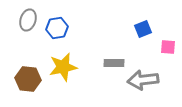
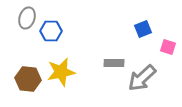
gray ellipse: moved 1 px left, 2 px up
blue hexagon: moved 6 px left, 3 px down; rotated 10 degrees clockwise
pink square: rotated 14 degrees clockwise
yellow star: moved 2 px left, 5 px down
gray arrow: moved 1 px left, 2 px up; rotated 36 degrees counterclockwise
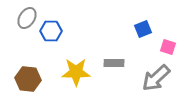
gray ellipse: rotated 15 degrees clockwise
yellow star: moved 15 px right; rotated 12 degrees clockwise
gray arrow: moved 14 px right
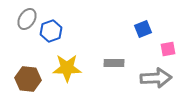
gray ellipse: moved 1 px down
blue hexagon: rotated 20 degrees counterclockwise
pink square: moved 2 px down; rotated 28 degrees counterclockwise
yellow star: moved 9 px left, 4 px up
gray arrow: rotated 140 degrees counterclockwise
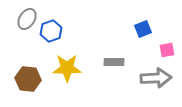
pink square: moved 1 px left, 1 px down
gray rectangle: moved 1 px up
